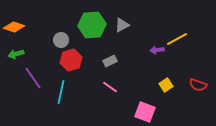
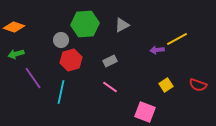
green hexagon: moved 7 px left, 1 px up
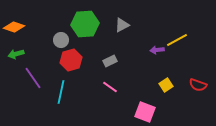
yellow line: moved 1 px down
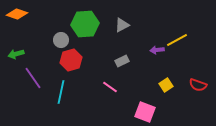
orange diamond: moved 3 px right, 13 px up
gray rectangle: moved 12 px right
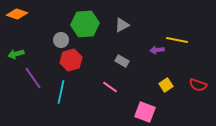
yellow line: rotated 40 degrees clockwise
gray rectangle: rotated 56 degrees clockwise
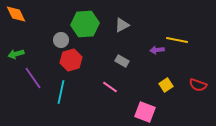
orange diamond: moved 1 px left; rotated 45 degrees clockwise
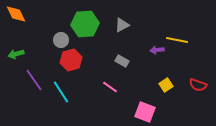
purple line: moved 1 px right, 2 px down
cyan line: rotated 45 degrees counterclockwise
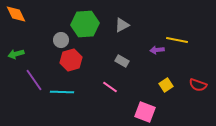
cyan line: moved 1 px right; rotated 55 degrees counterclockwise
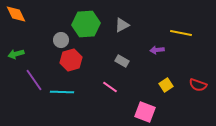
green hexagon: moved 1 px right
yellow line: moved 4 px right, 7 px up
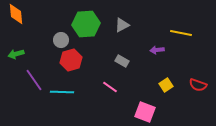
orange diamond: rotated 20 degrees clockwise
